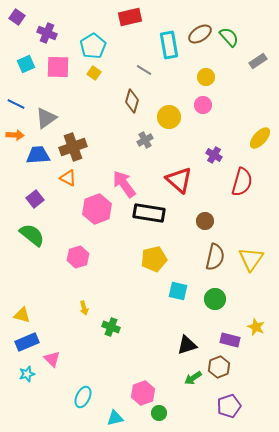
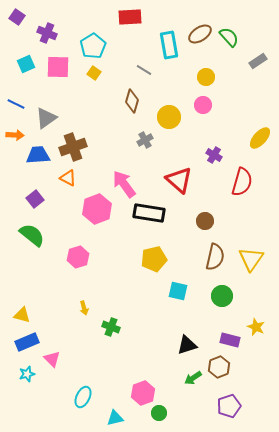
red rectangle at (130, 17): rotated 10 degrees clockwise
green circle at (215, 299): moved 7 px right, 3 px up
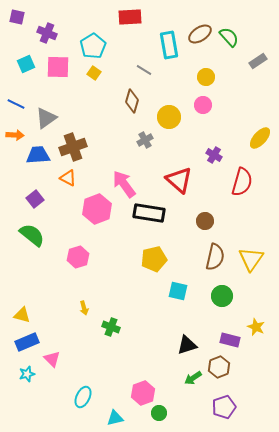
purple square at (17, 17): rotated 21 degrees counterclockwise
purple pentagon at (229, 406): moved 5 px left, 1 px down
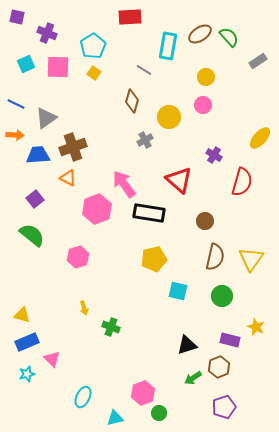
cyan rectangle at (169, 45): moved 1 px left, 1 px down; rotated 20 degrees clockwise
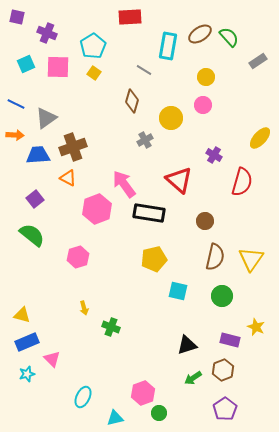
yellow circle at (169, 117): moved 2 px right, 1 px down
brown hexagon at (219, 367): moved 4 px right, 3 px down
purple pentagon at (224, 407): moved 1 px right, 2 px down; rotated 15 degrees counterclockwise
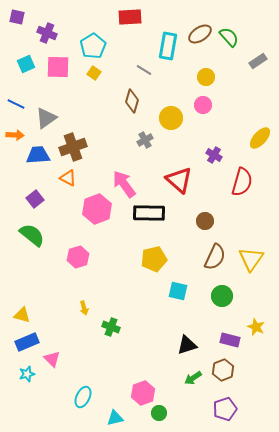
black rectangle at (149, 213): rotated 8 degrees counterclockwise
brown semicircle at (215, 257): rotated 12 degrees clockwise
purple pentagon at (225, 409): rotated 15 degrees clockwise
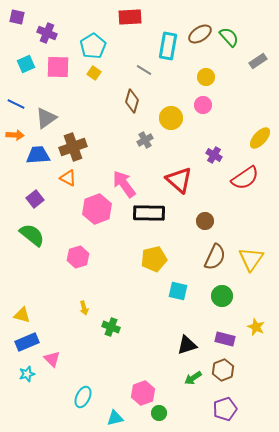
red semicircle at (242, 182): moved 3 px right, 4 px up; rotated 40 degrees clockwise
purple rectangle at (230, 340): moved 5 px left, 1 px up
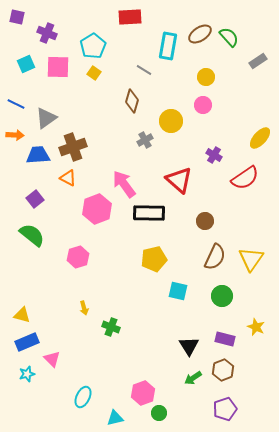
yellow circle at (171, 118): moved 3 px down
black triangle at (187, 345): moved 2 px right, 1 px down; rotated 45 degrees counterclockwise
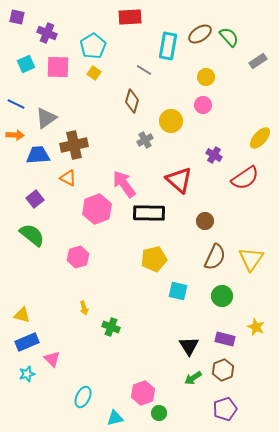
brown cross at (73, 147): moved 1 px right, 2 px up; rotated 8 degrees clockwise
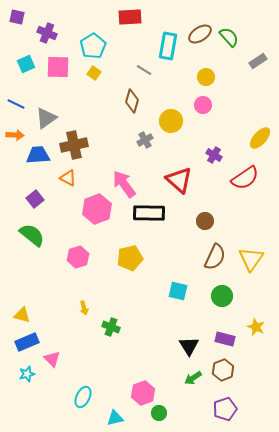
yellow pentagon at (154, 259): moved 24 px left, 1 px up
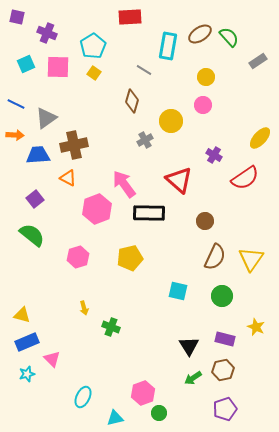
brown hexagon at (223, 370): rotated 10 degrees clockwise
